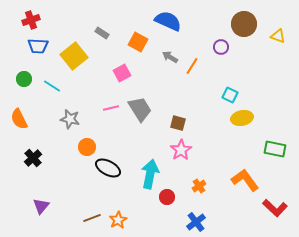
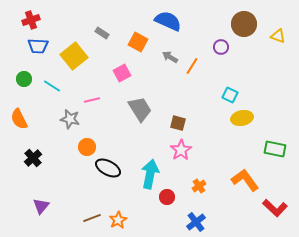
pink line: moved 19 px left, 8 px up
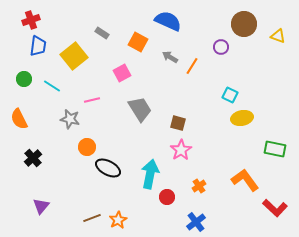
blue trapezoid: rotated 85 degrees counterclockwise
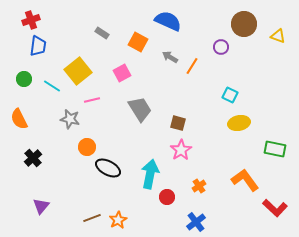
yellow square: moved 4 px right, 15 px down
yellow ellipse: moved 3 px left, 5 px down
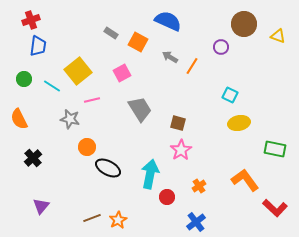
gray rectangle: moved 9 px right
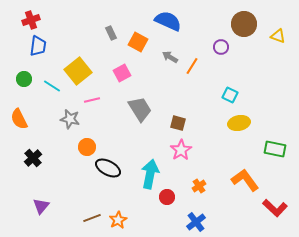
gray rectangle: rotated 32 degrees clockwise
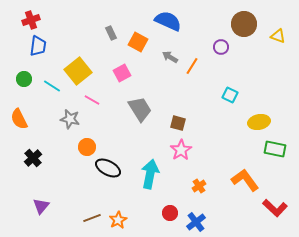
pink line: rotated 42 degrees clockwise
yellow ellipse: moved 20 px right, 1 px up
red circle: moved 3 px right, 16 px down
